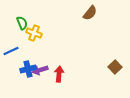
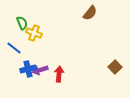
blue line: moved 3 px right, 3 px up; rotated 63 degrees clockwise
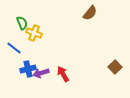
purple arrow: moved 1 px right, 3 px down
red arrow: moved 4 px right; rotated 35 degrees counterclockwise
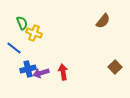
brown semicircle: moved 13 px right, 8 px down
red arrow: moved 2 px up; rotated 21 degrees clockwise
